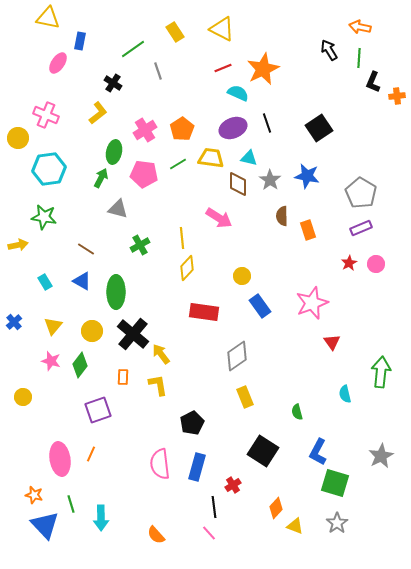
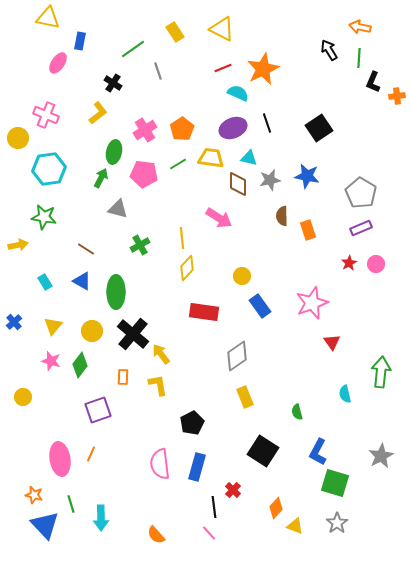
gray star at (270, 180): rotated 25 degrees clockwise
red cross at (233, 485): moved 5 px down; rotated 14 degrees counterclockwise
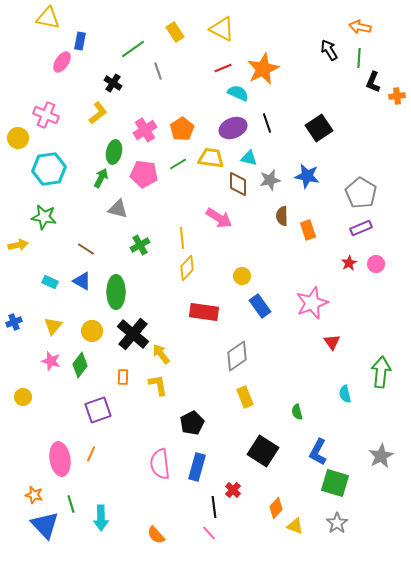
pink ellipse at (58, 63): moved 4 px right, 1 px up
cyan rectangle at (45, 282): moved 5 px right; rotated 35 degrees counterclockwise
blue cross at (14, 322): rotated 21 degrees clockwise
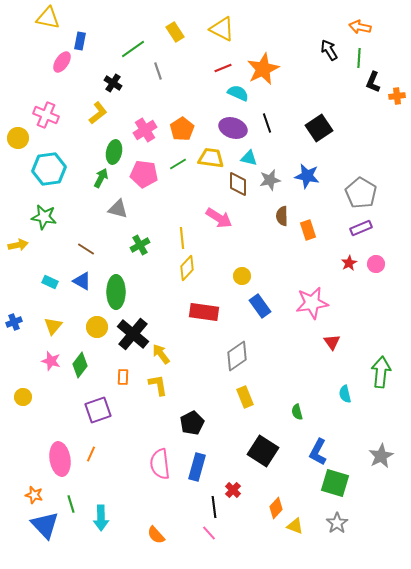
purple ellipse at (233, 128): rotated 40 degrees clockwise
pink star at (312, 303): rotated 12 degrees clockwise
yellow circle at (92, 331): moved 5 px right, 4 px up
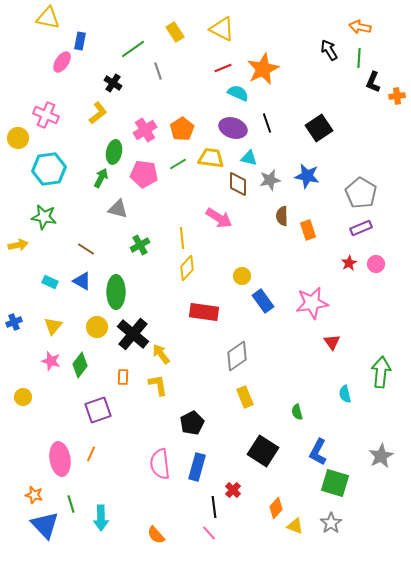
blue rectangle at (260, 306): moved 3 px right, 5 px up
gray star at (337, 523): moved 6 px left
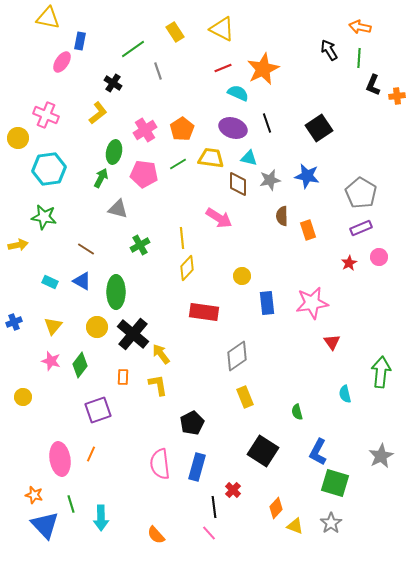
black L-shape at (373, 82): moved 3 px down
pink circle at (376, 264): moved 3 px right, 7 px up
blue rectangle at (263, 301): moved 4 px right, 2 px down; rotated 30 degrees clockwise
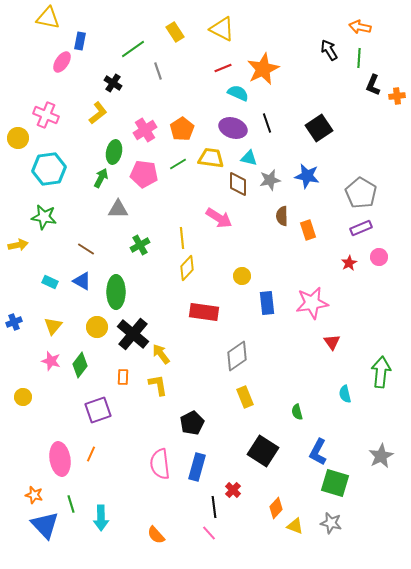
gray triangle at (118, 209): rotated 15 degrees counterclockwise
gray star at (331, 523): rotated 25 degrees counterclockwise
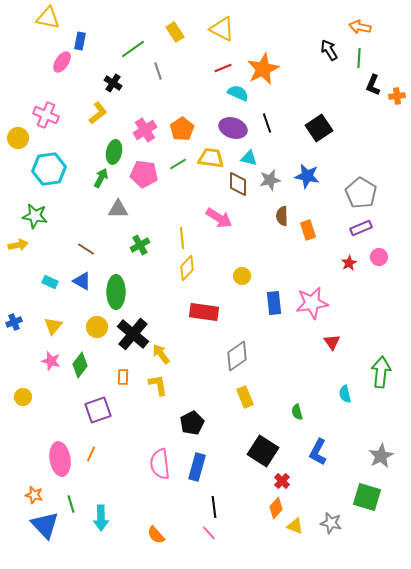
green star at (44, 217): moved 9 px left, 1 px up
blue rectangle at (267, 303): moved 7 px right
green square at (335, 483): moved 32 px right, 14 px down
red cross at (233, 490): moved 49 px right, 9 px up
